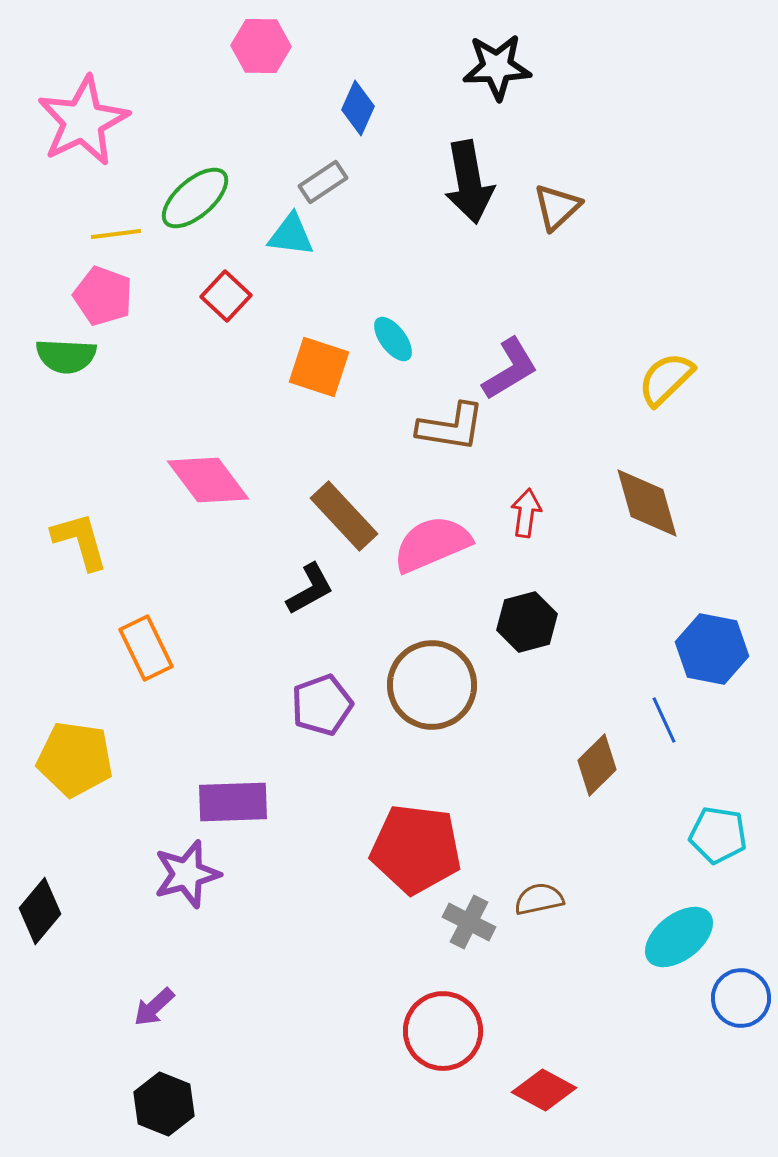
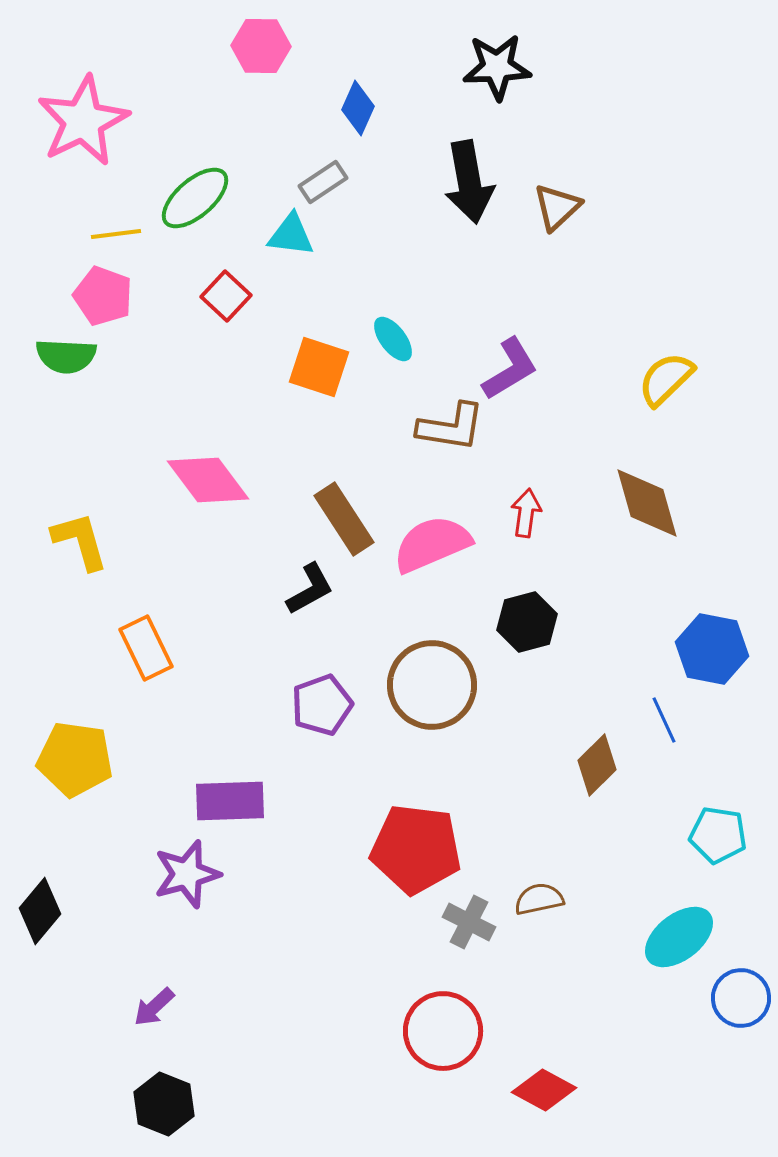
brown rectangle at (344, 516): moved 3 px down; rotated 10 degrees clockwise
purple rectangle at (233, 802): moved 3 px left, 1 px up
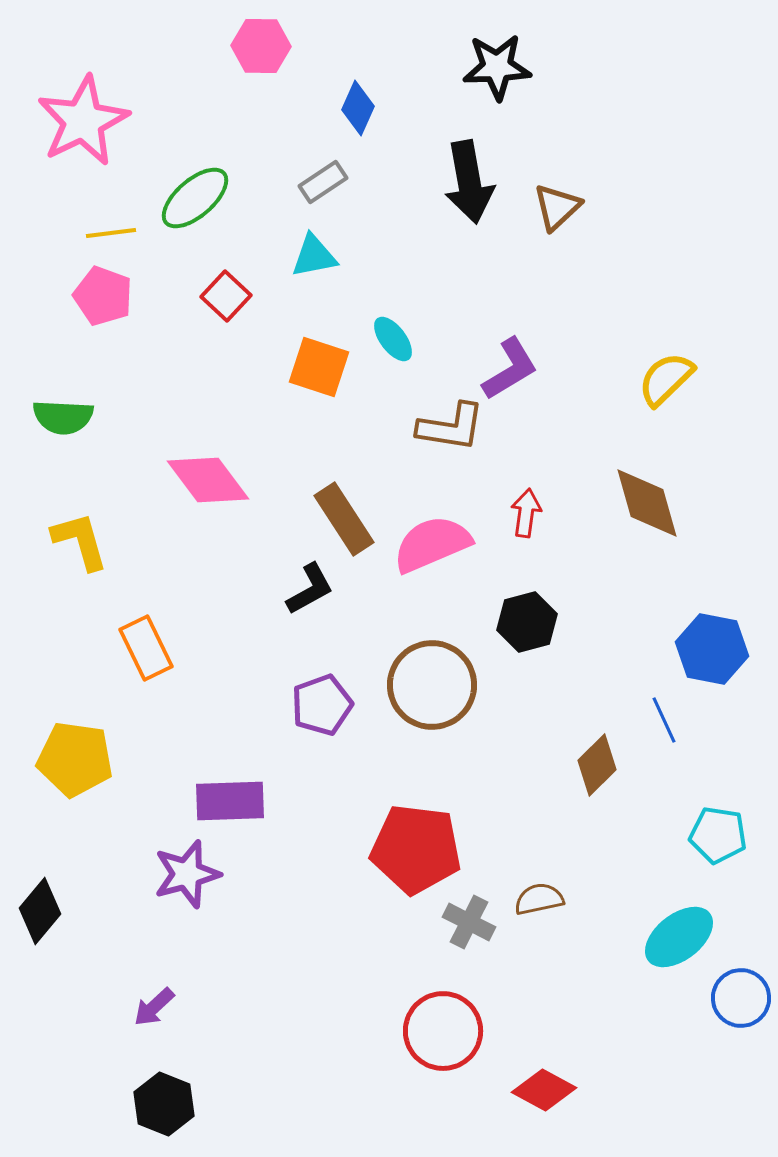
yellow line at (116, 234): moved 5 px left, 1 px up
cyan triangle at (291, 235): moved 23 px right, 21 px down; rotated 18 degrees counterclockwise
green semicircle at (66, 356): moved 3 px left, 61 px down
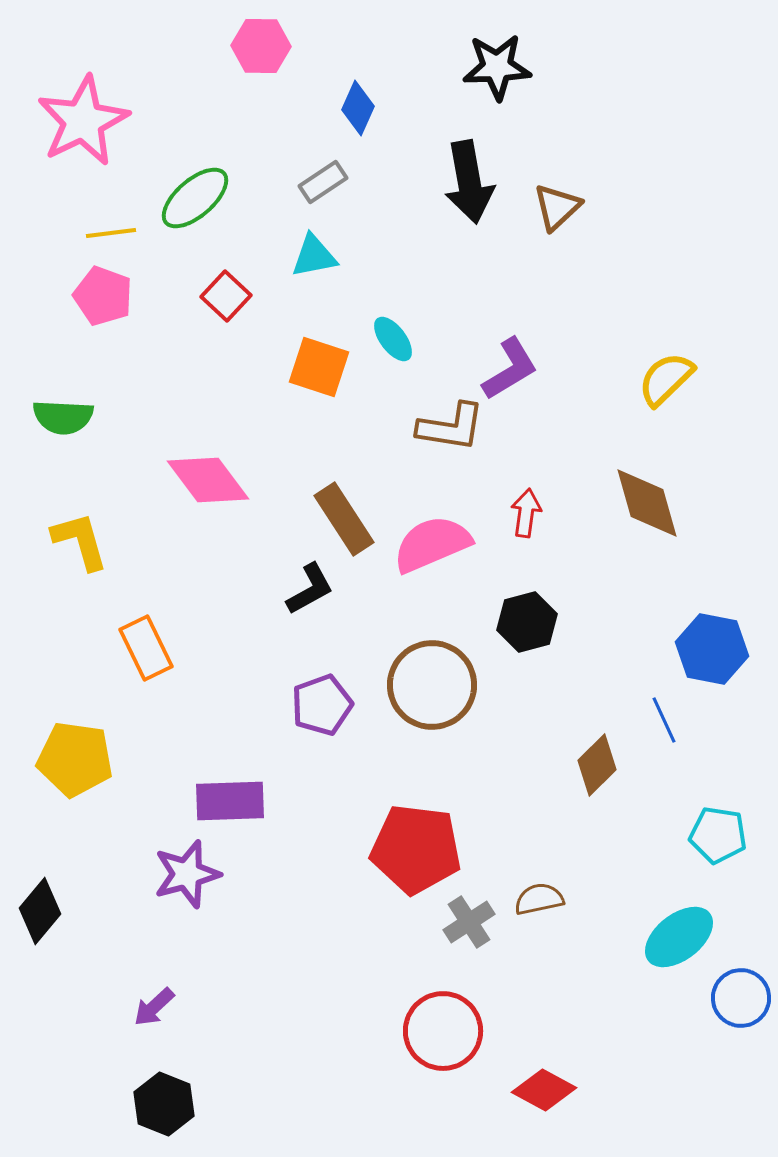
gray cross at (469, 922): rotated 30 degrees clockwise
